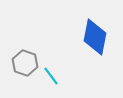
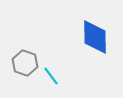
blue diamond: rotated 12 degrees counterclockwise
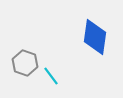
blue diamond: rotated 9 degrees clockwise
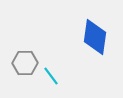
gray hexagon: rotated 20 degrees counterclockwise
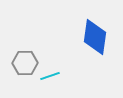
cyan line: moved 1 px left; rotated 72 degrees counterclockwise
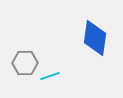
blue diamond: moved 1 px down
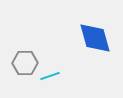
blue diamond: rotated 24 degrees counterclockwise
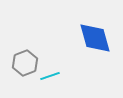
gray hexagon: rotated 20 degrees counterclockwise
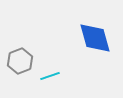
gray hexagon: moved 5 px left, 2 px up
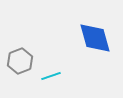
cyan line: moved 1 px right
